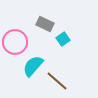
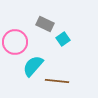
brown line: rotated 35 degrees counterclockwise
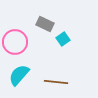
cyan semicircle: moved 14 px left, 9 px down
brown line: moved 1 px left, 1 px down
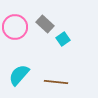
gray rectangle: rotated 18 degrees clockwise
pink circle: moved 15 px up
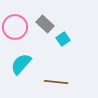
cyan semicircle: moved 2 px right, 11 px up
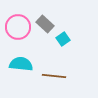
pink circle: moved 3 px right
cyan semicircle: rotated 55 degrees clockwise
brown line: moved 2 px left, 6 px up
